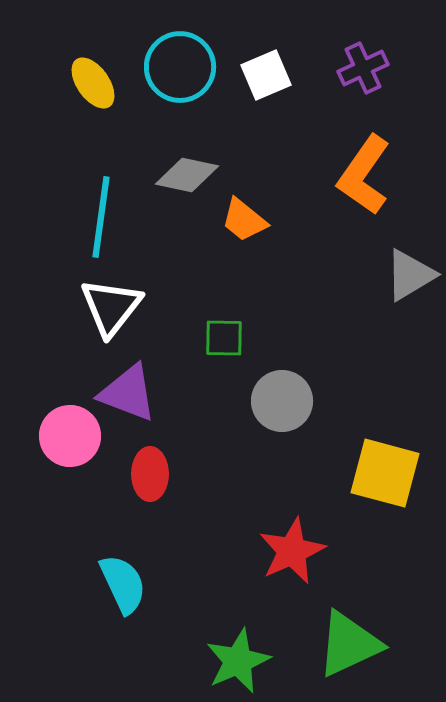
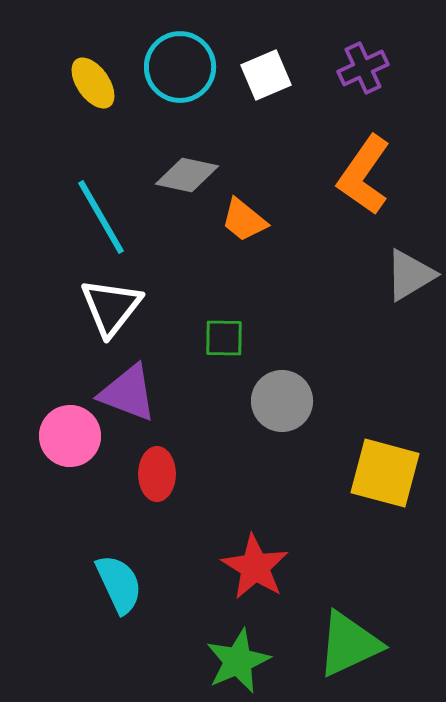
cyan line: rotated 38 degrees counterclockwise
red ellipse: moved 7 px right
red star: moved 37 px left, 16 px down; rotated 16 degrees counterclockwise
cyan semicircle: moved 4 px left
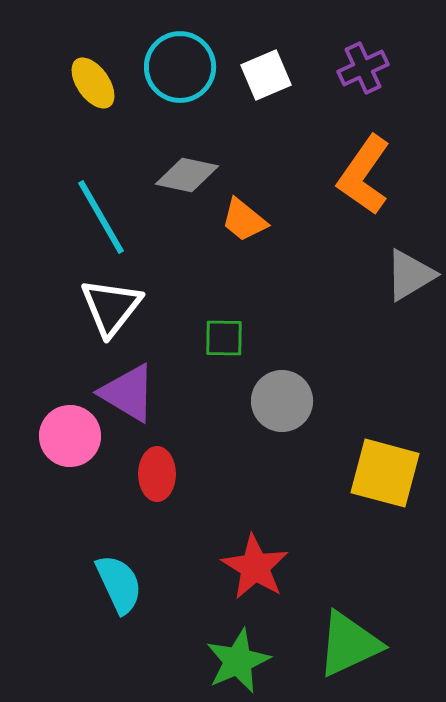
purple triangle: rotated 10 degrees clockwise
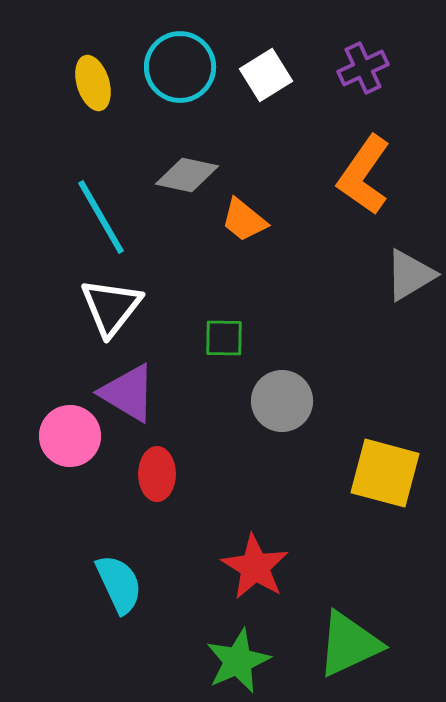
white square: rotated 9 degrees counterclockwise
yellow ellipse: rotated 18 degrees clockwise
